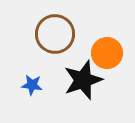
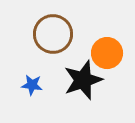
brown circle: moved 2 px left
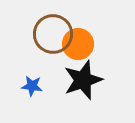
orange circle: moved 29 px left, 9 px up
blue star: moved 1 px down
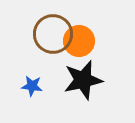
orange circle: moved 1 px right, 3 px up
black star: rotated 6 degrees clockwise
